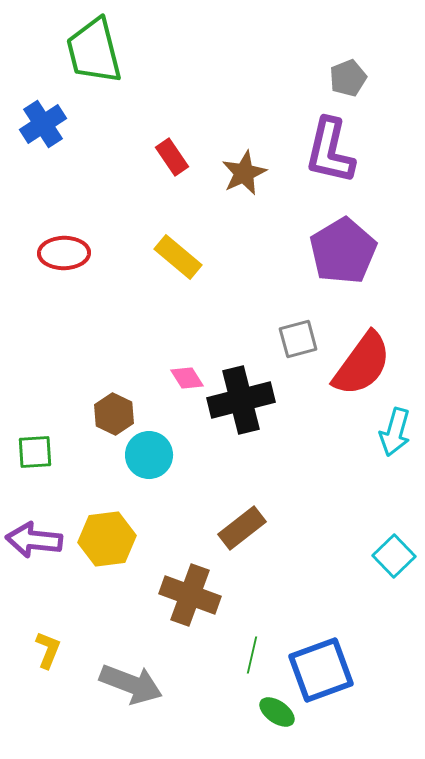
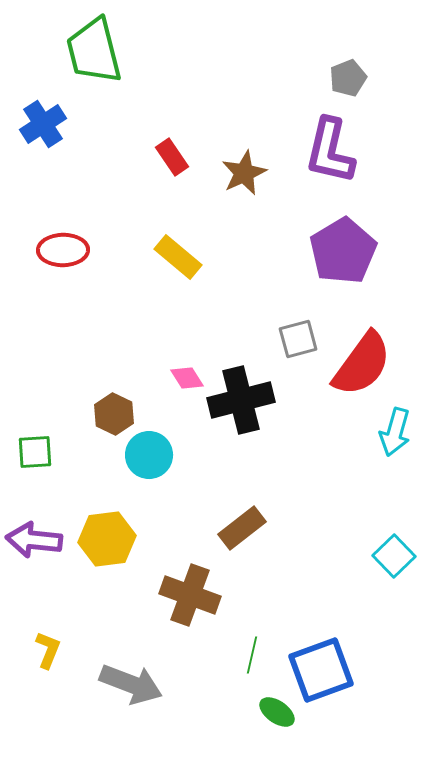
red ellipse: moved 1 px left, 3 px up
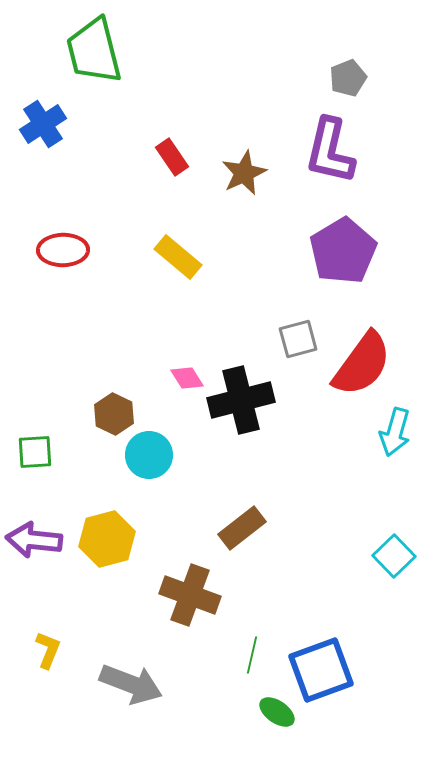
yellow hexagon: rotated 8 degrees counterclockwise
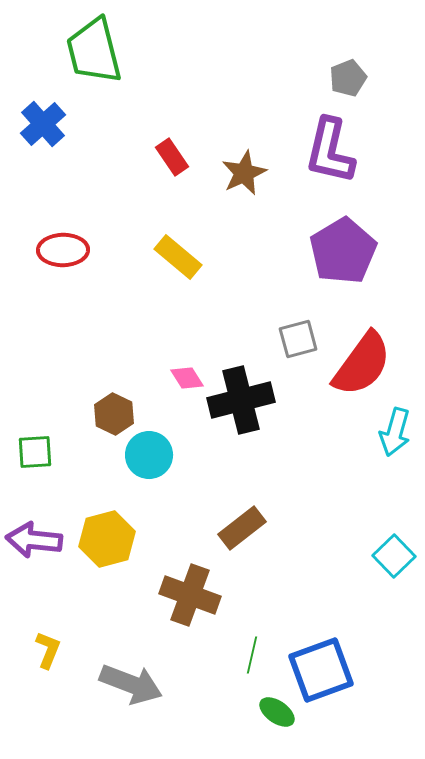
blue cross: rotated 9 degrees counterclockwise
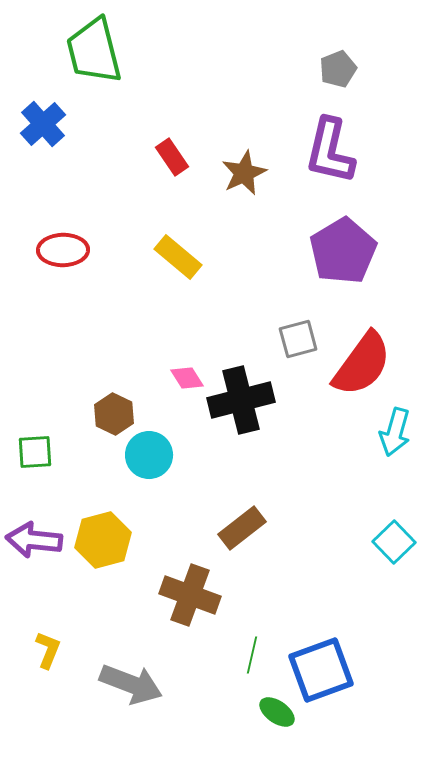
gray pentagon: moved 10 px left, 9 px up
yellow hexagon: moved 4 px left, 1 px down
cyan square: moved 14 px up
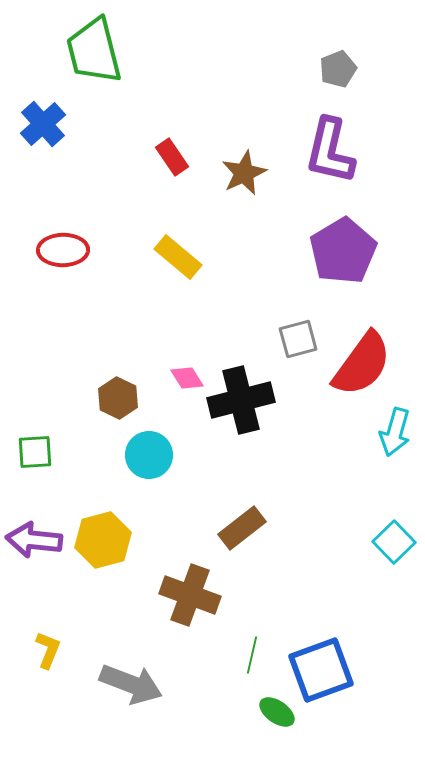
brown hexagon: moved 4 px right, 16 px up
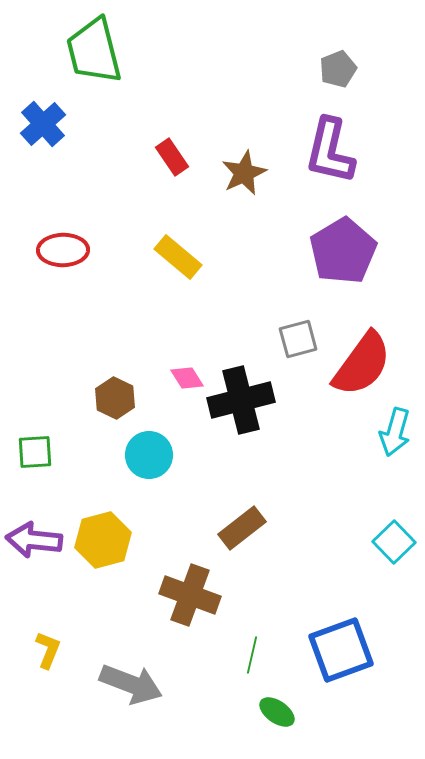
brown hexagon: moved 3 px left
blue square: moved 20 px right, 20 px up
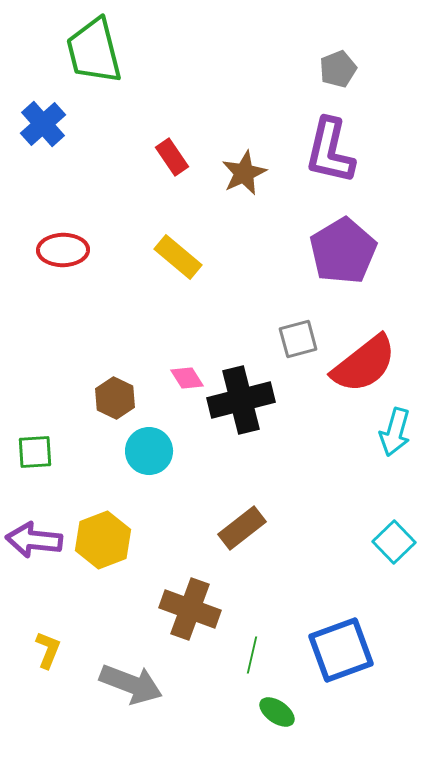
red semicircle: moved 2 px right; rotated 16 degrees clockwise
cyan circle: moved 4 px up
yellow hexagon: rotated 6 degrees counterclockwise
brown cross: moved 14 px down
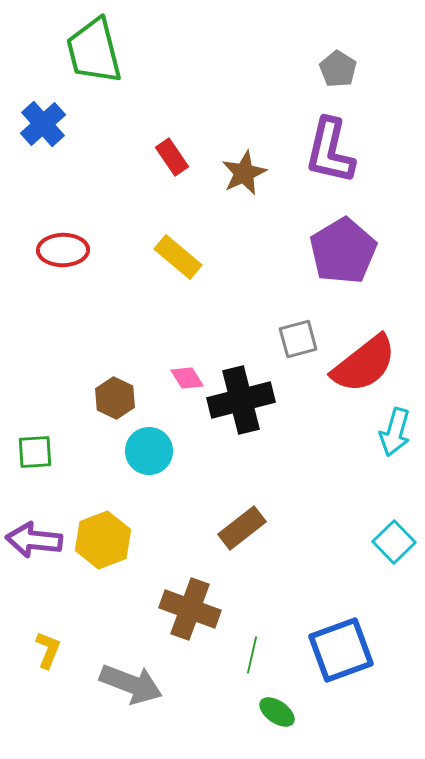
gray pentagon: rotated 18 degrees counterclockwise
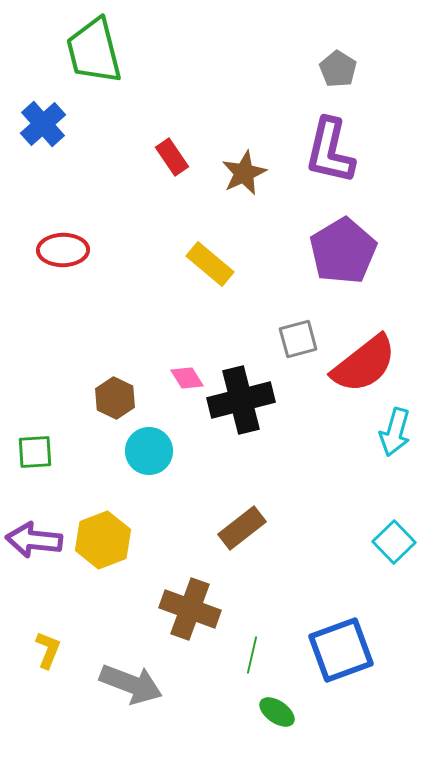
yellow rectangle: moved 32 px right, 7 px down
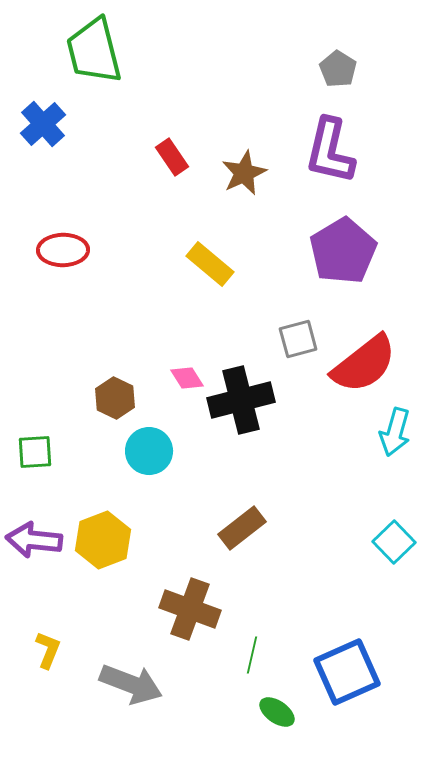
blue square: moved 6 px right, 22 px down; rotated 4 degrees counterclockwise
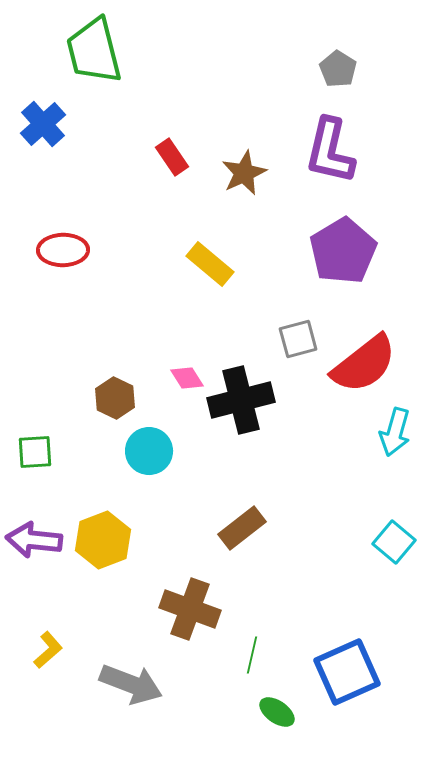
cyan square: rotated 6 degrees counterclockwise
yellow L-shape: rotated 27 degrees clockwise
